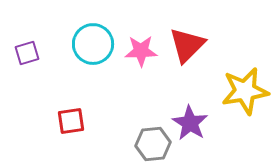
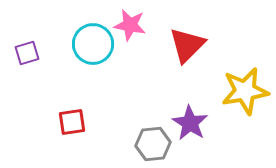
pink star: moved 11 px left, 26 px up; rotated 12 degrees clockwise
red square: moved 1 px right, 1 px down
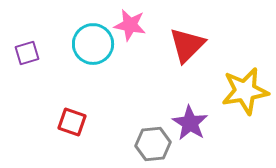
red square: rotated 28 degrees clockwise
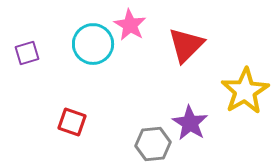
pink star: rotated 20 degrees clockwise
red triangle: moved 1 px left
yellow star: rotated 21 degrees counterclockwise
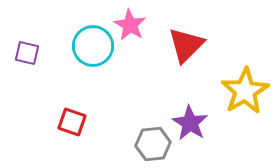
cyan circle: moved 2 px down
purple square: rotated 30 degrees clockwise
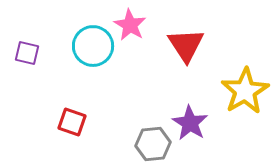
red triangle: rotated 18 degrees counterclockwise
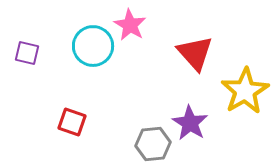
red triangle: moved 9 px right, 8 px down; rotated 9 degrees counterclockwise
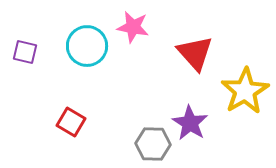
pink star: moved 3 px right, 2 px down; rotated 20 degrees counterclockwise
cyan circle: moved 6 px left
purple square: moved 2 px left, 1 px up
red square: moved 1 px left; rotated 12 degrees clockwise
gray hexagon: rotated 8 degrees clockwise
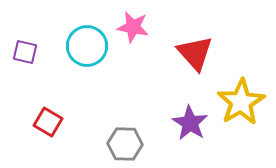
yellow star: moved 4 px left, 11 px down
red square: moved 23 px left
gray hexagon: moved 28 px left
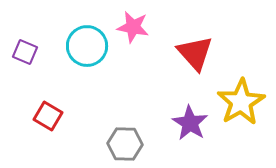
purple square: rotated 10 degrees clockwise
red square: moved 6 px up
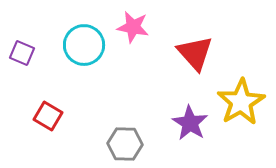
cyan circle: moved 3 px left, 1 px up
purple square: moved 3 px left, 1 px down
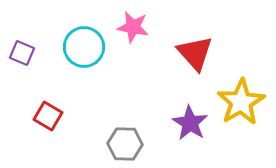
cyan circle: moved 2 px down
